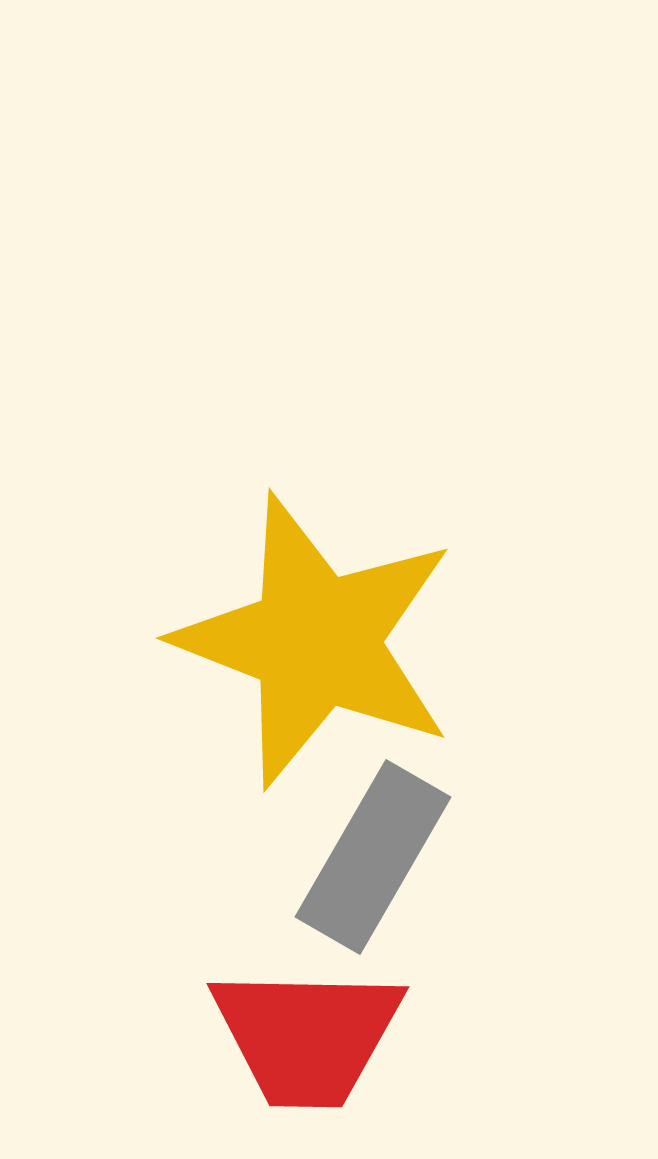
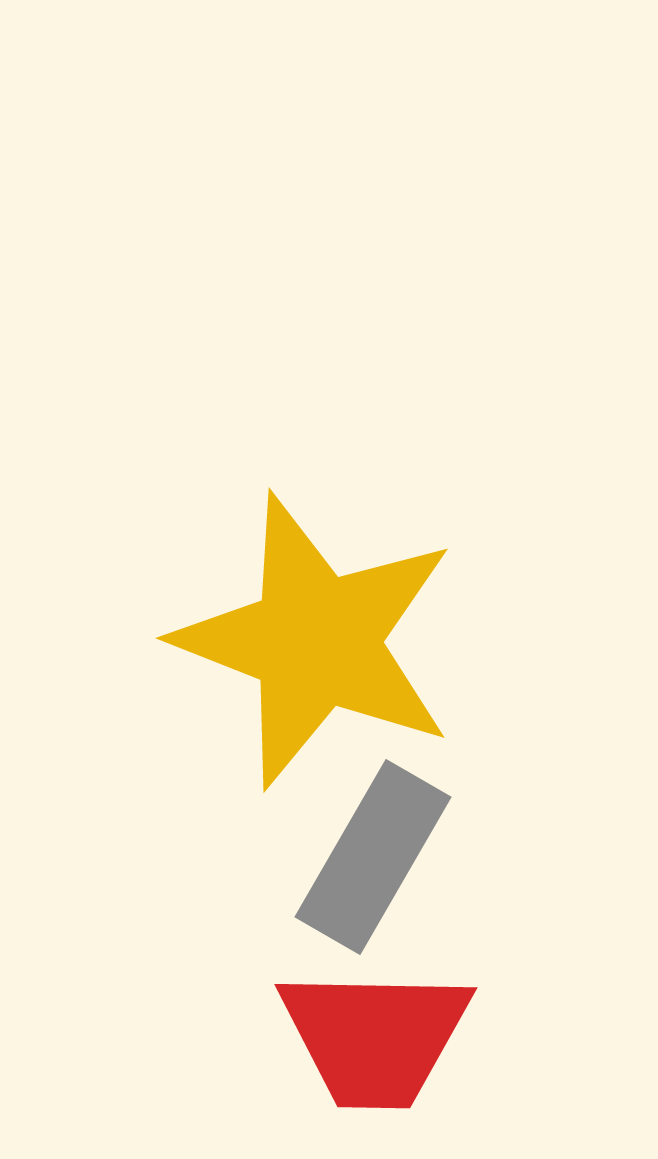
red trapezoid: moved 68 px right, 1 px down
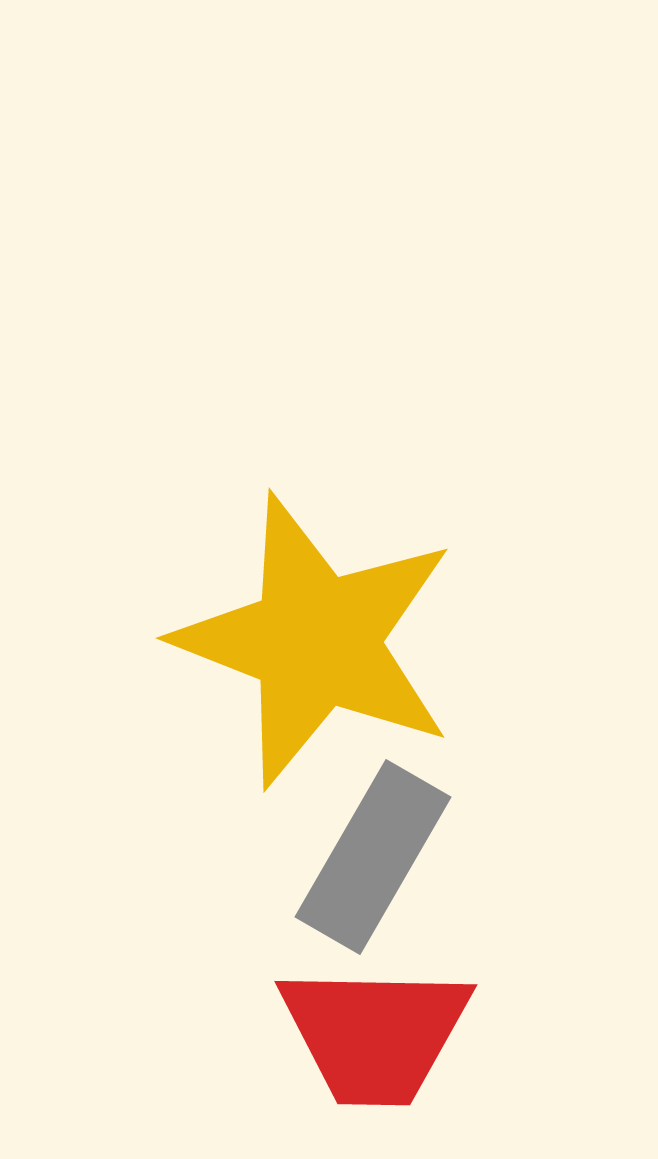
red trapezoid: moved 3 px up
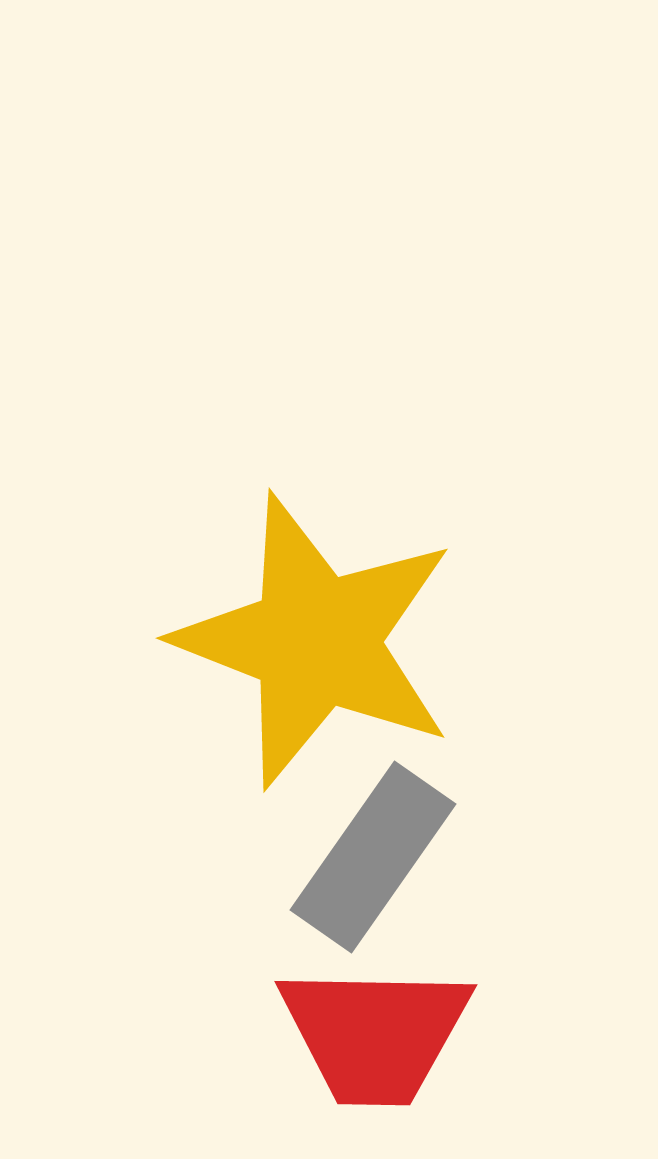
gray rectangle: rotated 5 degrees clockwise
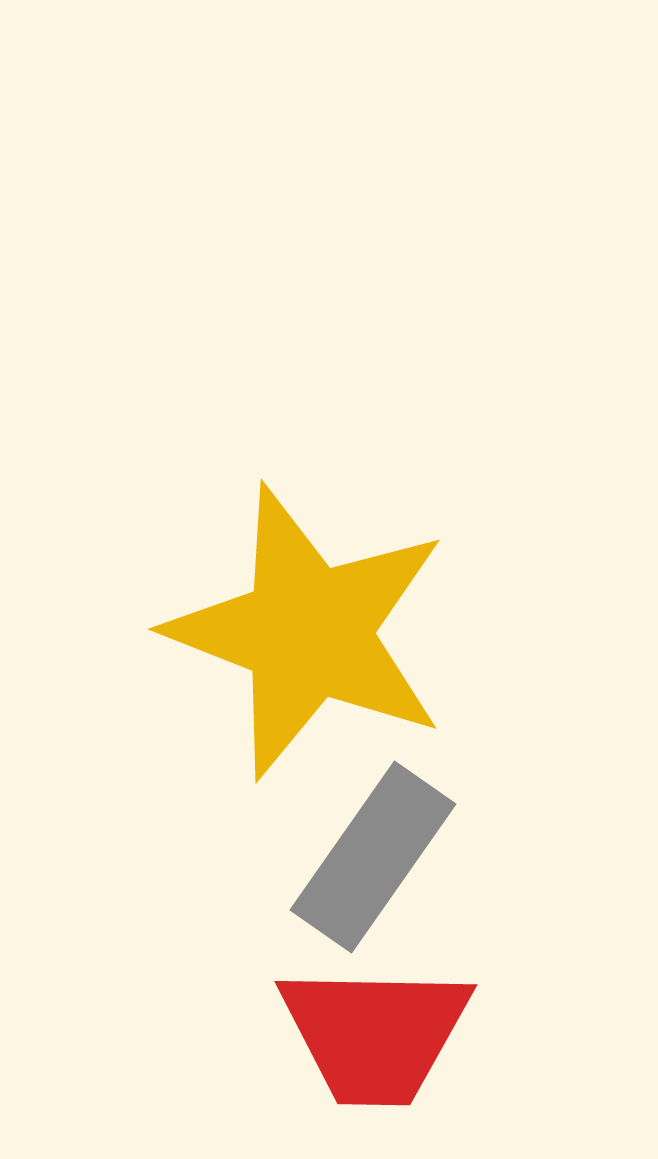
yellow star: moved 8 px left, 9 px up
